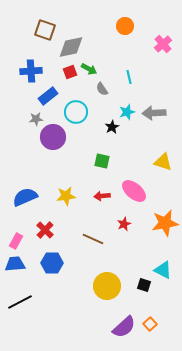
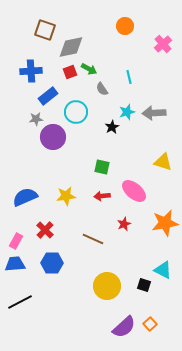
green square: moved 6 px down
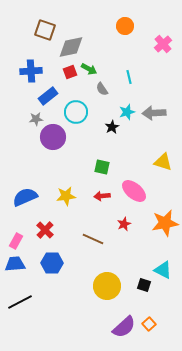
orange square: moved 1 px left
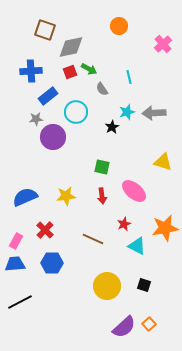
orange circle: moved 6 px left
red arrow: rotated 91 degrees counterclockwise
orange star: moved 5 px down
cyan triangle: moved 26 px left, 24 px up
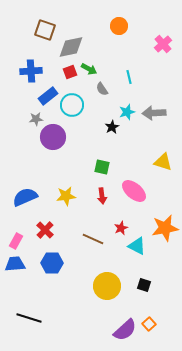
cyan circle: moved 4 px left, 7 px up
red star: moved 3 px left, 4 px down
black line: moved 9 px right, 16 px down; rotated 45 degrees clockwise
purple semicircle: moved 1 px right, 3 px down
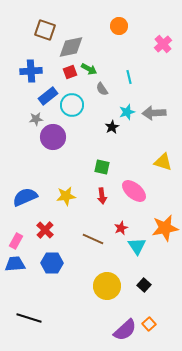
cyan triangle: rotated 30 degrees clockwise
black square: rotated 24 degrees clockwise
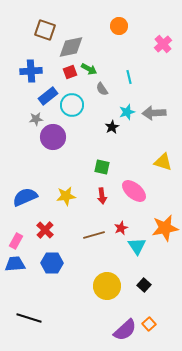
brown line: moved 1 px right, 4 px up; rotated 40 degrees counterclockwise
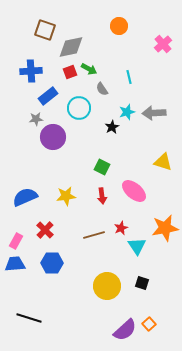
cyan circle: moved 7 px right, 3 px down
green square: rotated 14 degrees clockwise
black square: moved 2 px left, 2 px up; rotated 24 degrees counterclockwise
